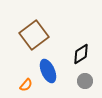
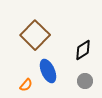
brown square: moved 1 px right; rotated 8 degrees counterclockwise
black diamond: moved 2 px right, 4 px up
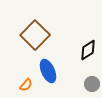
black diamond: moved 5 px right
gray circle: moved 7 px right, 3 px down
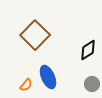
blue ellipse: moved 6 px down
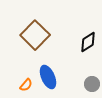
black diamond: moved 8 px up
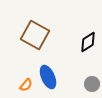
brown square: rotated 16 degrees counterclockwise
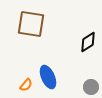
brown square: moved 4 px left, 11 px up; rotated 20 degrees counterclockwise
gray circle: moved 1 px left, 3 px down
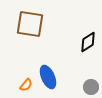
brown square: moved 1 px left
